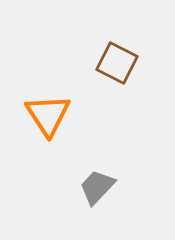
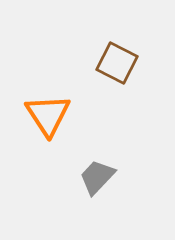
gray trapezoid: moved 10 px up
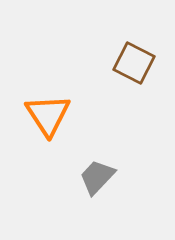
brown square: moved 17 px right
